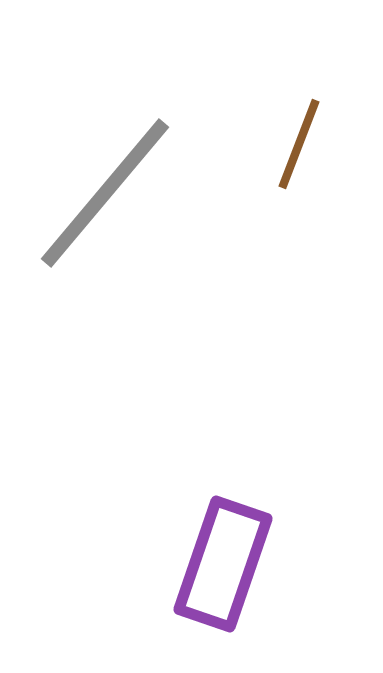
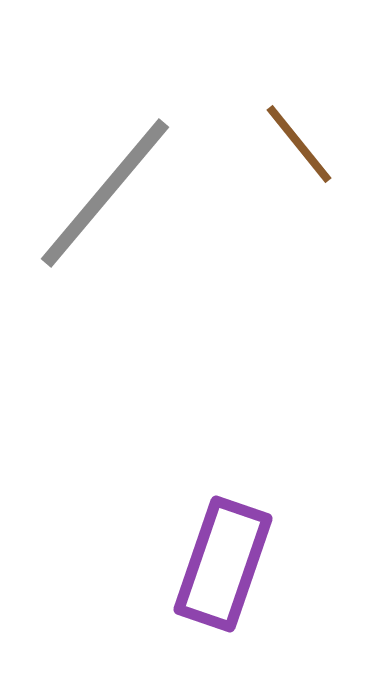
brown line: rotated 60 degrees counterclockwise
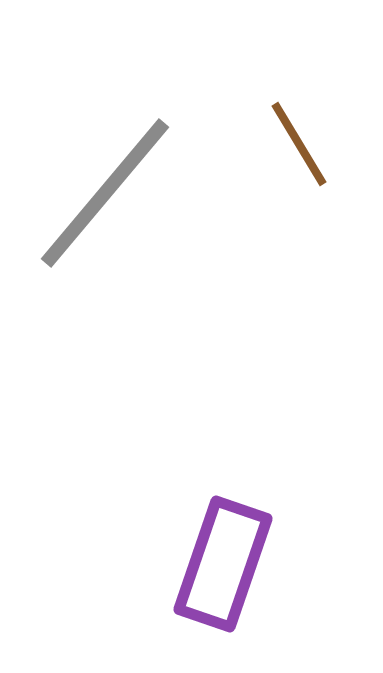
brown line: rotated 8 degrees clockwise
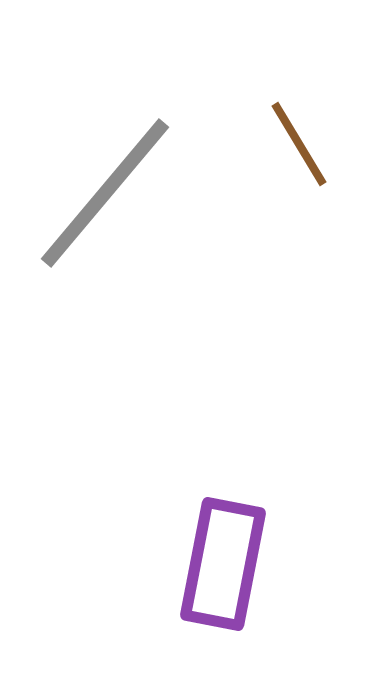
purple rectangle: rotated 8 degrees counterclockwise
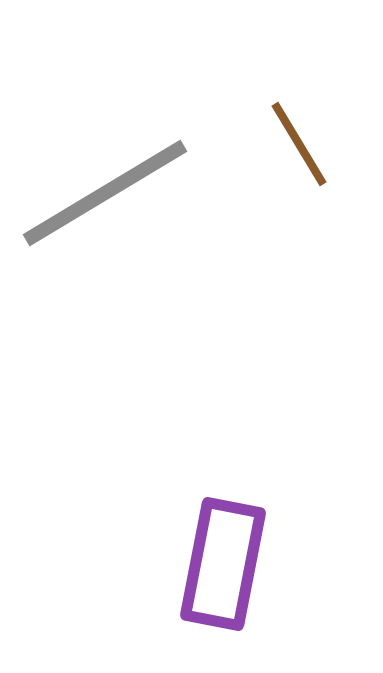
gray line: rotated 19 degrees clockwise
